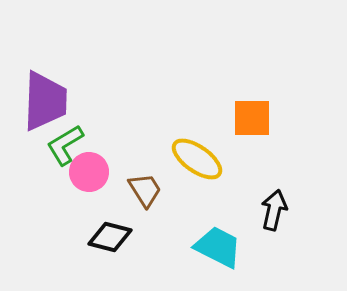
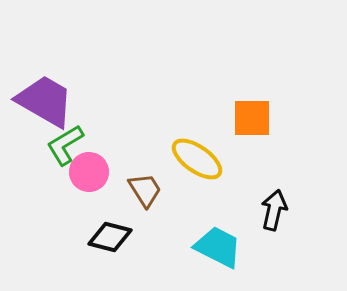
purple trapezoid: rotated 62 degrees counterclockwise
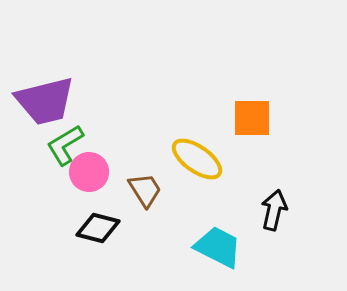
purple trapezoid: rotated 136 degrees clockwise
black diamond: moved 12 px left, 9 px up
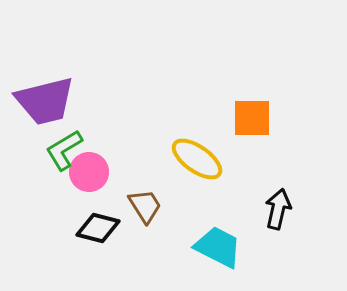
green L-shape: moved 1 px left, 5 px down
brown trapezoid: moved 16 px down
black arrow: moved 4 px right, 1 px up
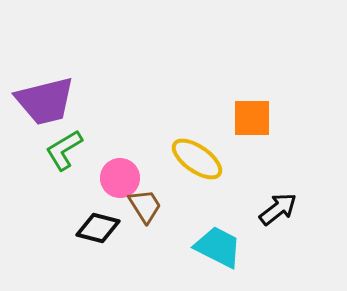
pink circle: moved 31 px right, 6 px down
black arrow: rotated 39 degrees clockwise
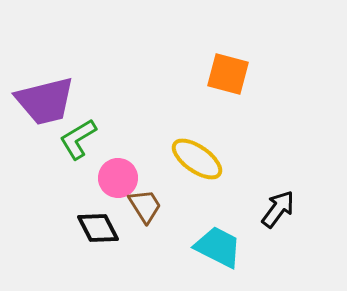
orange square: moved 24 px left, 44 px up; rotated 15 degrees clockwise
green L-shape: moved 14 px right, 11 px up
pink circle: moved 2 px left
black arrow: rotated 15 degrees counterclockwise
black diamond: rotated 48 degrees clockwise
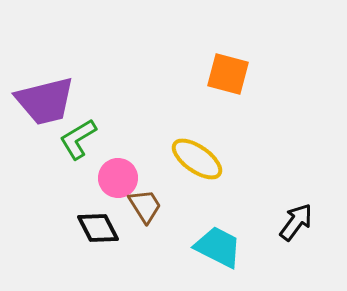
black arrow: moved 18 px right, 13 px down
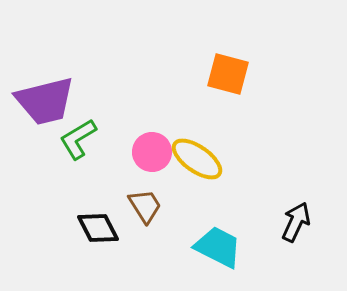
pink circle: moved 34 px right, 26 px up
black arrow: rotated 12 degrees counterclockwise
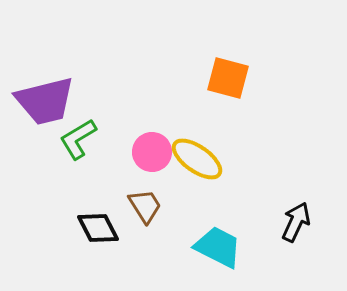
orange square: moved 4 px down
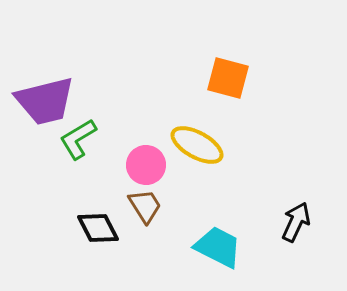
pink circle: moved 6 px left, 13 px down
yellow ellipse: moved 14 px up; rotated 6 degrees counterclockwise
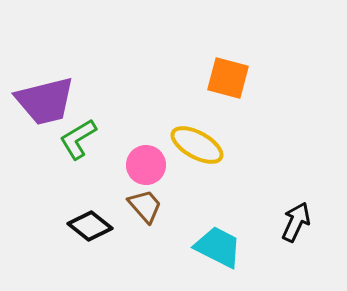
brown trapezoid: rotated 9 degrees counterclockwise
black diamond: moved 8 px left, 2 px up; rotated 24 degrees counterclockwise
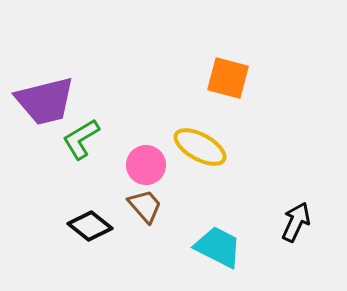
green L-shape: moved 3 px right
yellow ellipse: moved 3 px right, 2 px down
